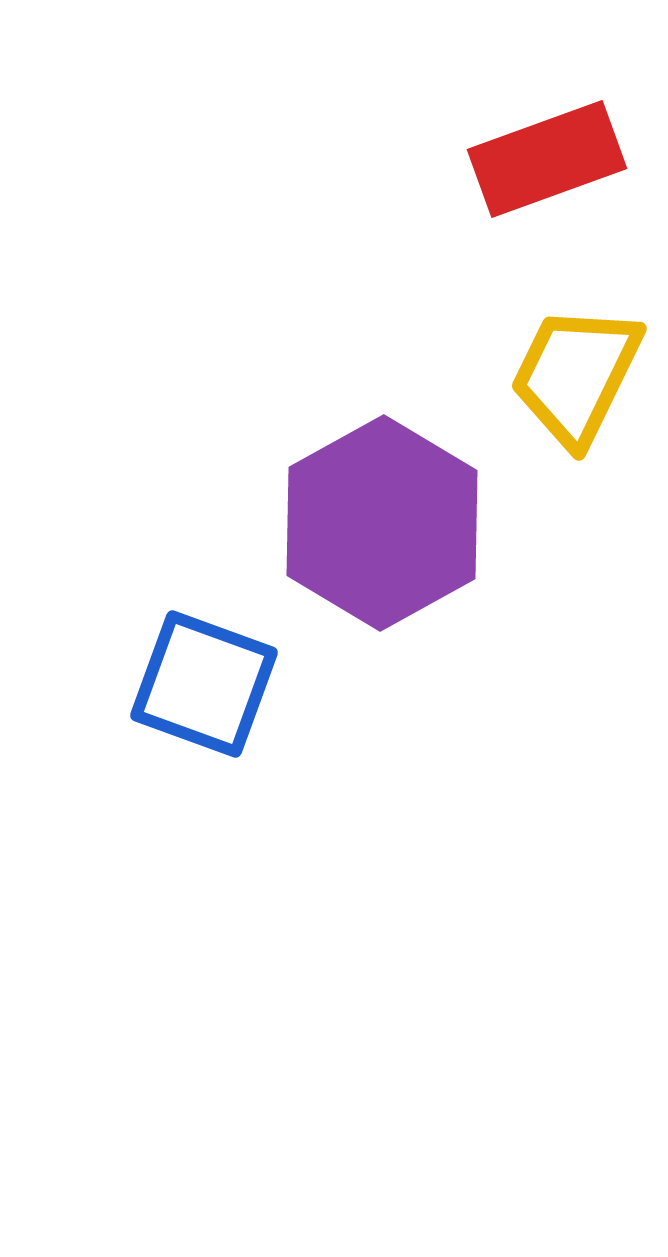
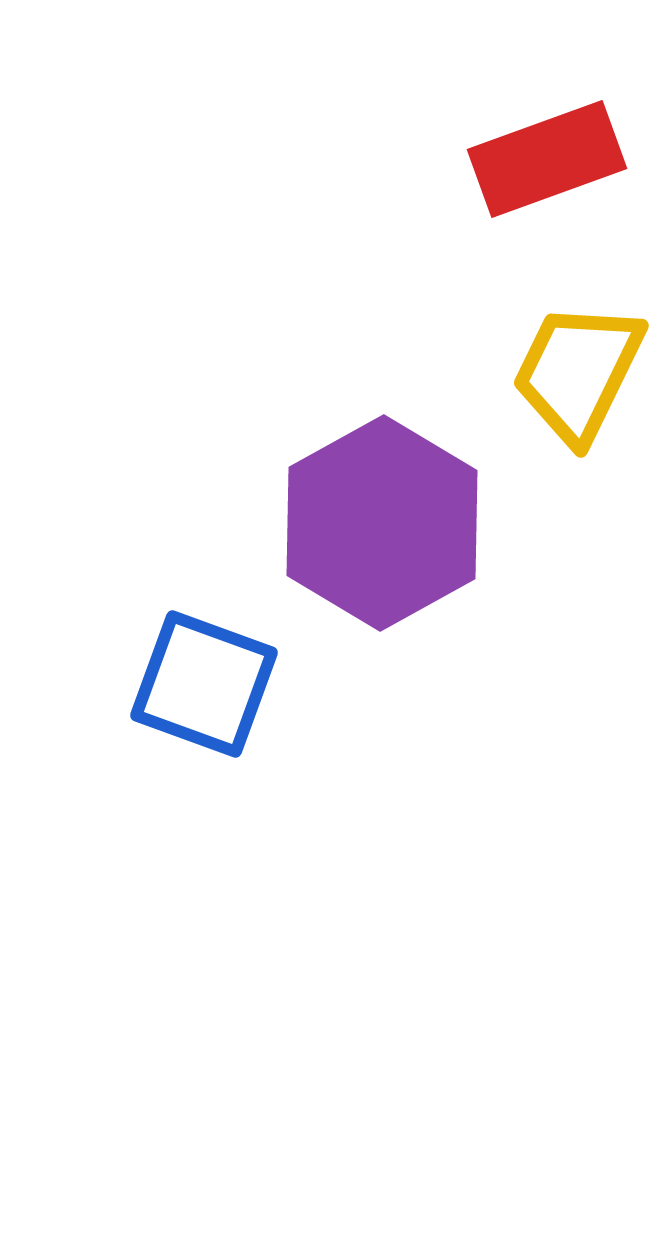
yellow trapezoid: moved 2 px right, 3 px up
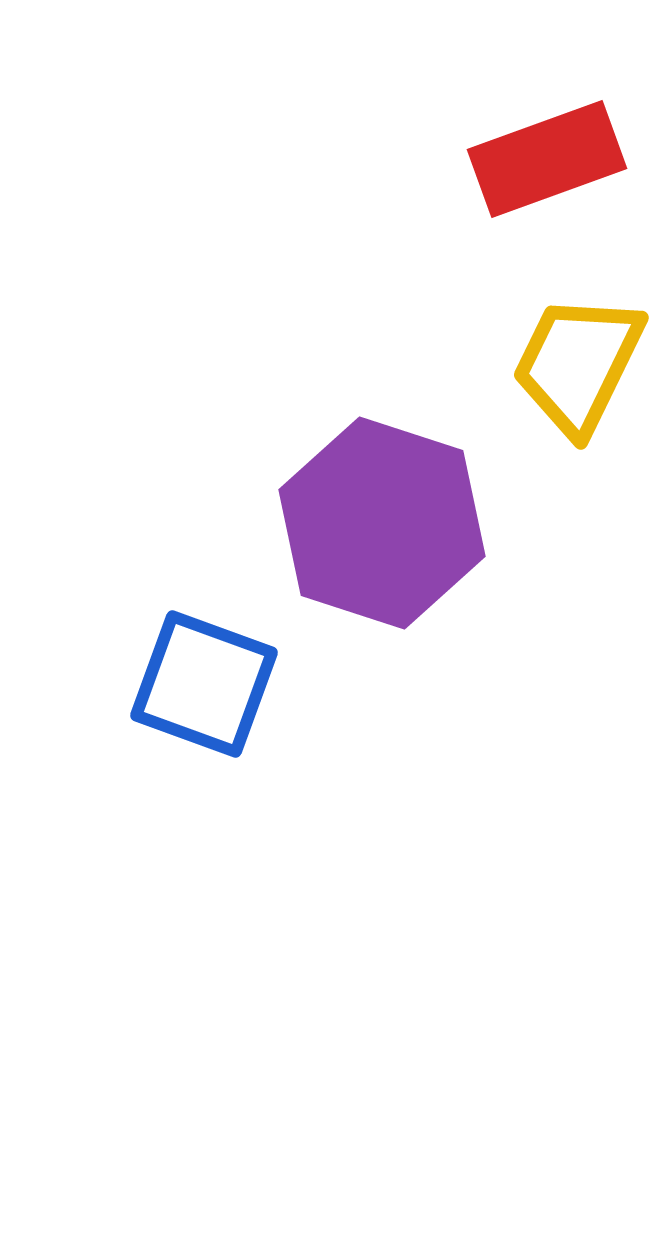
yellow trapezoid: moved 8 px up
purple hexagon: rotated 13 degrees counterclockwise
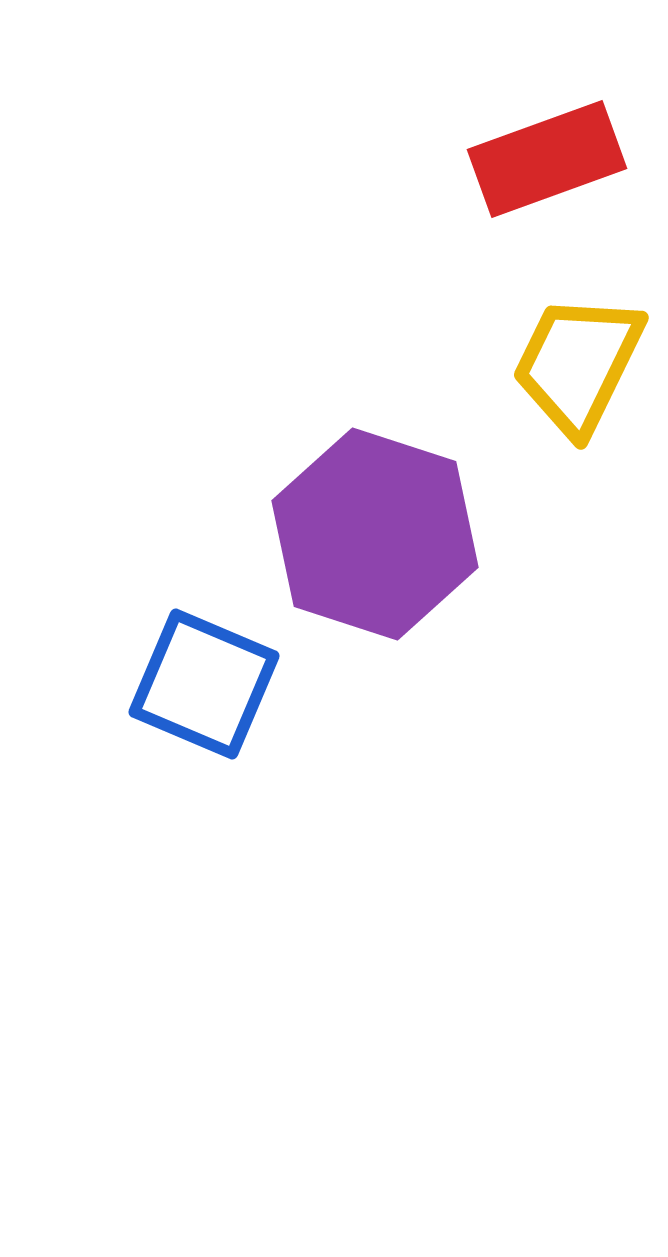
purple hexagon: moved 7 px left, 11 px down
blue square: rotated 3 degrees clockwise
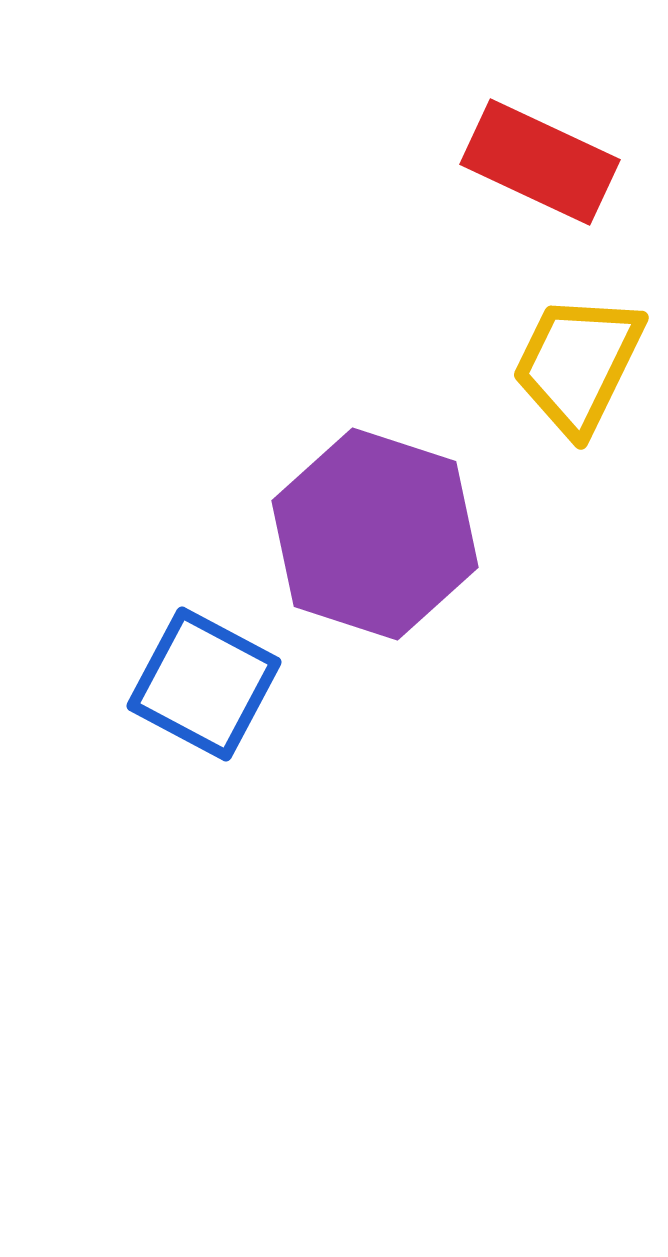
red rectangle: moved 7 px left, 3 px down; rotated 45 degrees clockwise
blue square: rotated 5 degrees clockwise
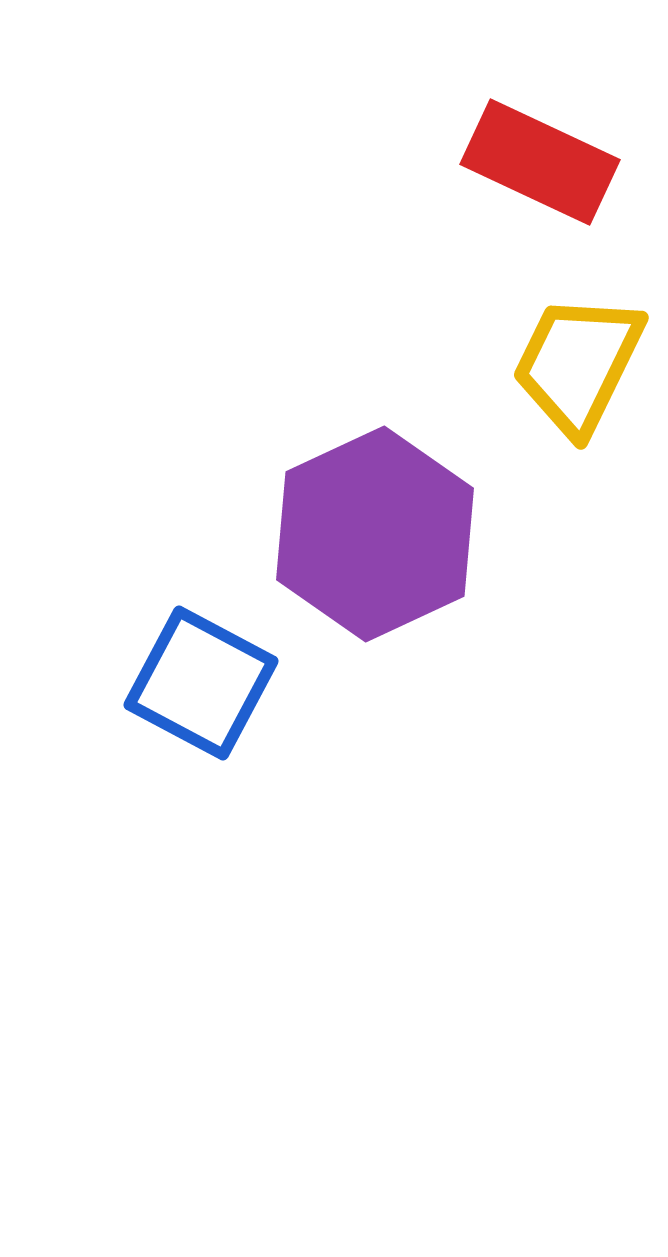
purple hexagon: rotated 17 degrees clockwise
blue square: moved 3 px left, 1 px up
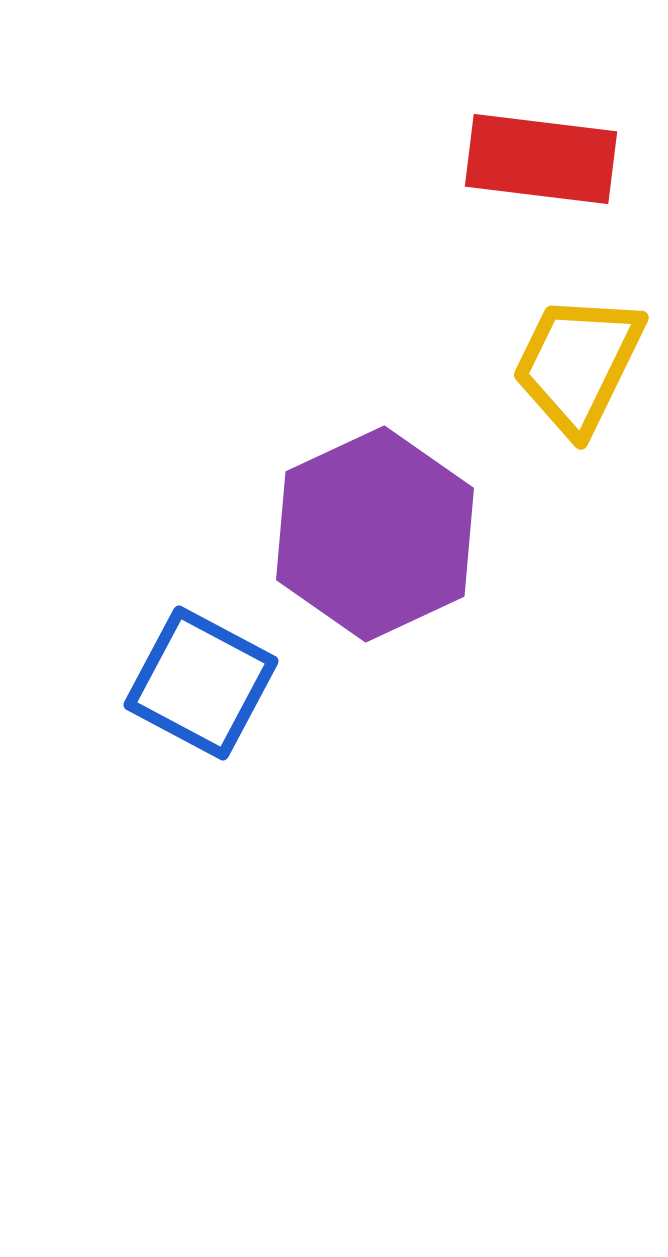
red rectangle: moved 1 px right, 3 px up; rotated 18 degrees counterclockwise
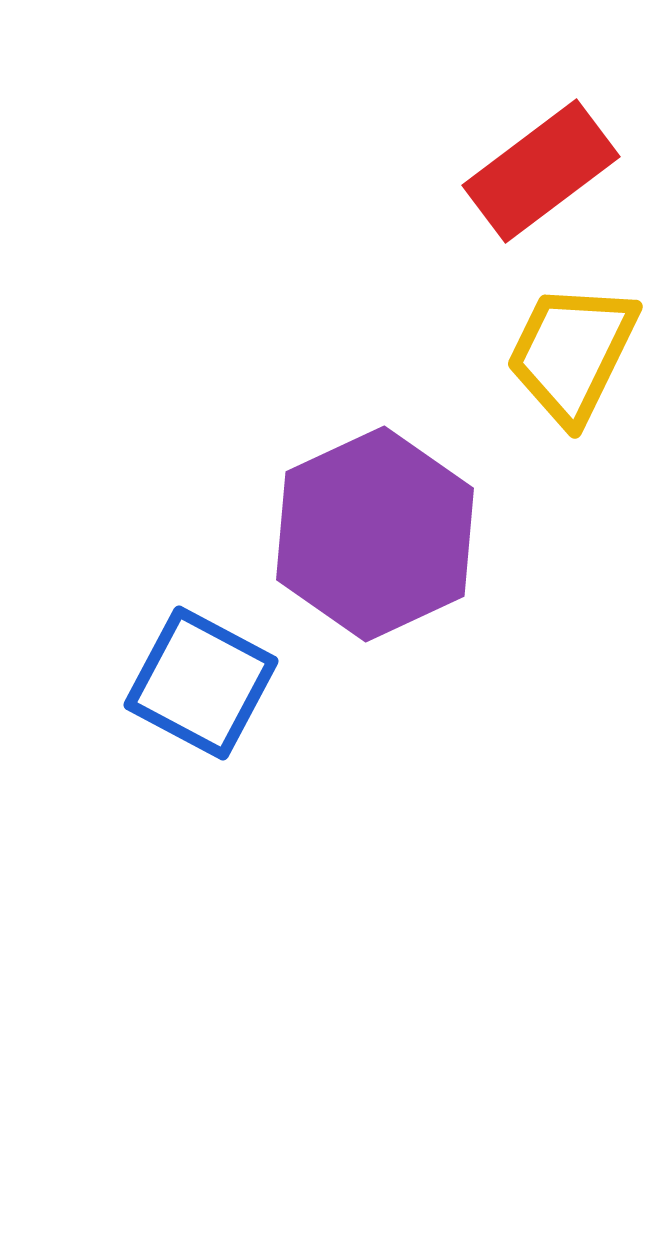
red rectangle: moved 12 px down; rotated 44 degrees counterclockwise
yellow trapezoid: moved 6 px left, 11 px up
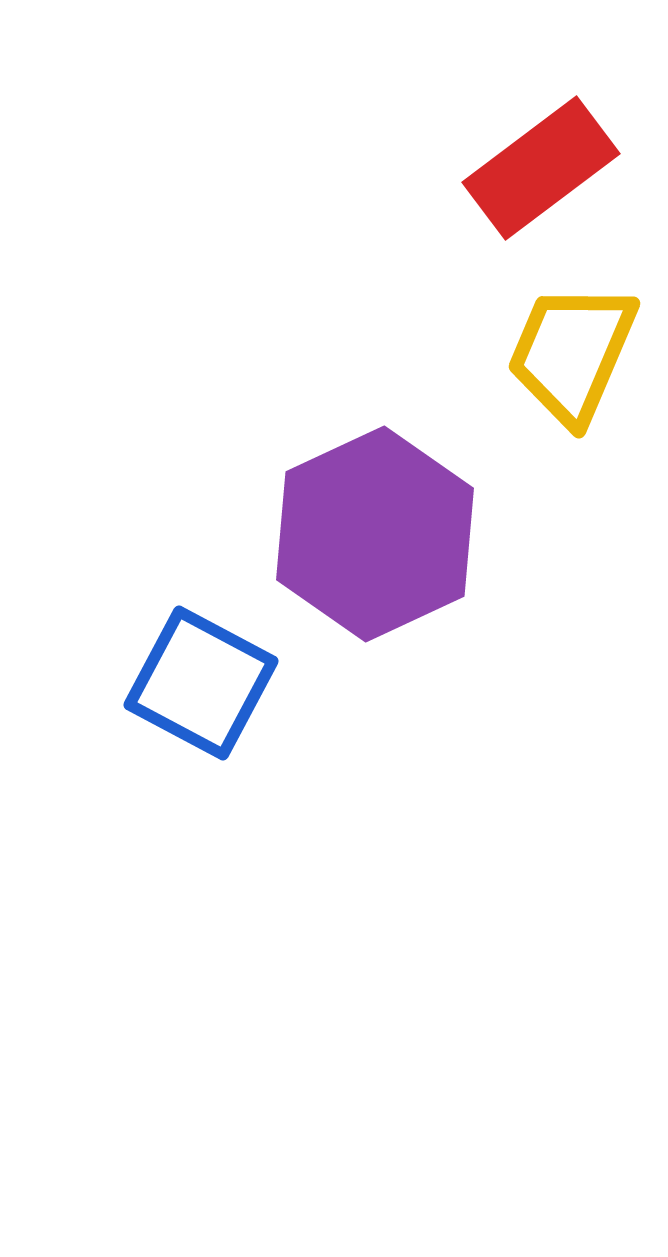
red rectangle: moved 3 px up
yellow trapezoid: rotated 3 degrees counterclockwise
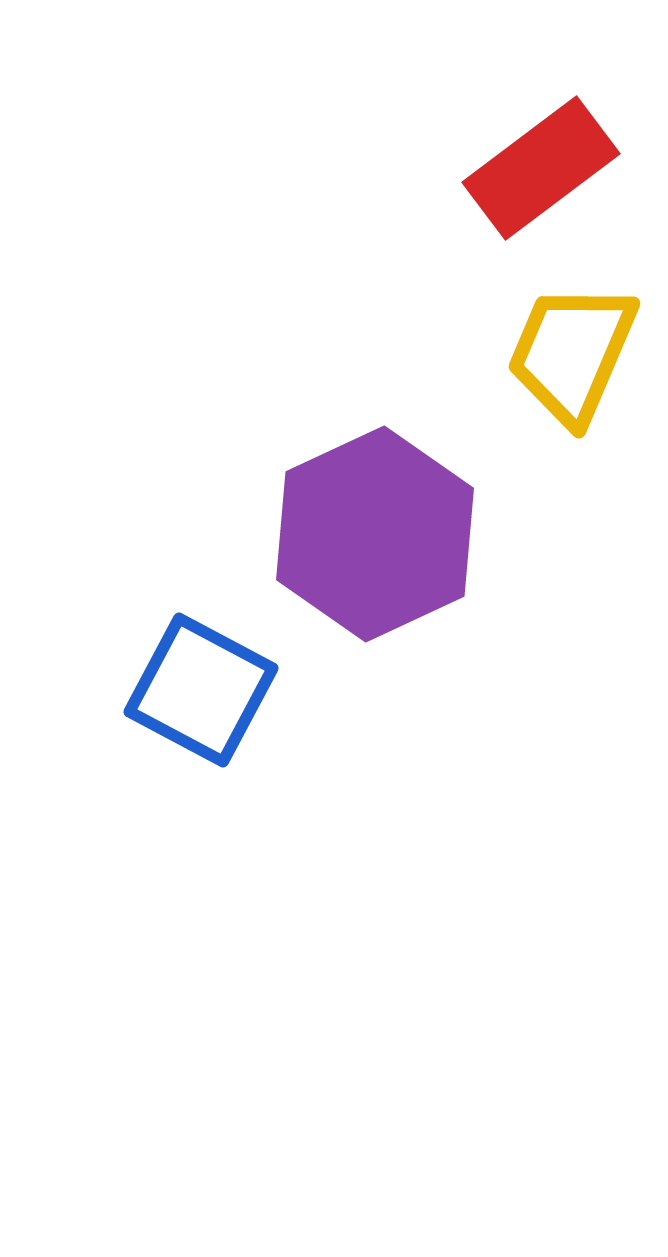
blue square: moved 7 px down
